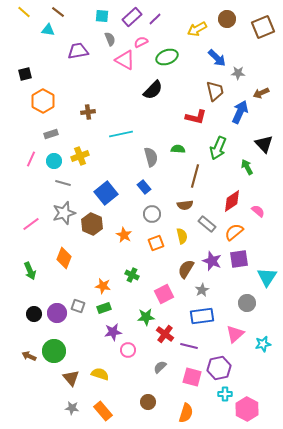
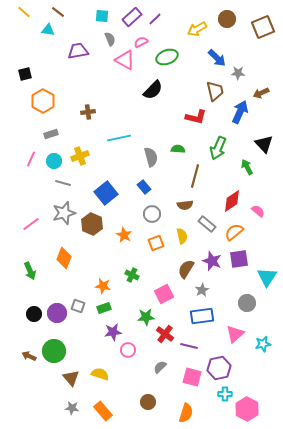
cyan line at (121, 134): moved 2 px left, 4 px down
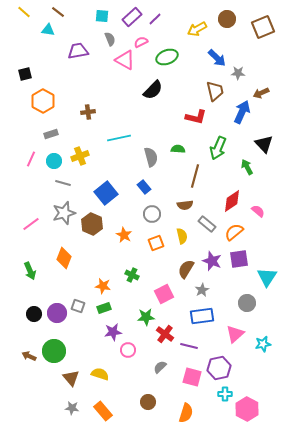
blue arrow at (240, 112): moved 2 px right
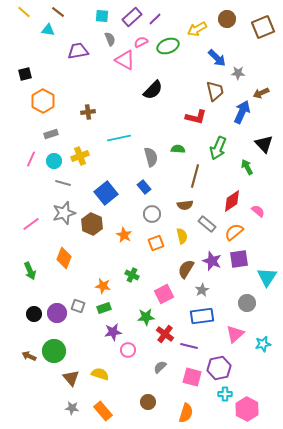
green ellipse at (167, 57): moved 1 px right, 11 px up
